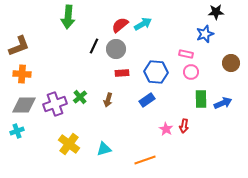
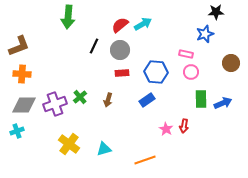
gray circle: moved 4 px right, 1 px down
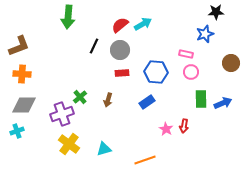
blue rectangle: moved 2 px down
purple cross: moved 7 px right, 10 px down
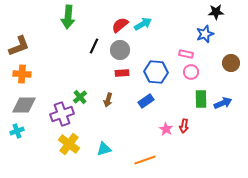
blue rectangle: moved 1 px left, 1 px up
